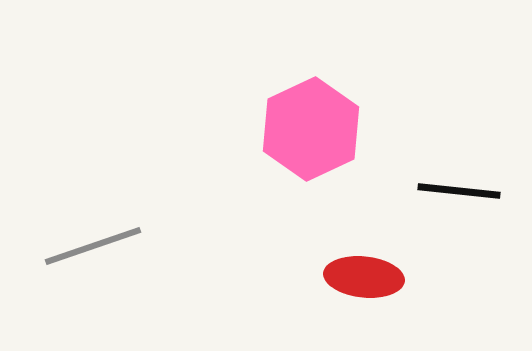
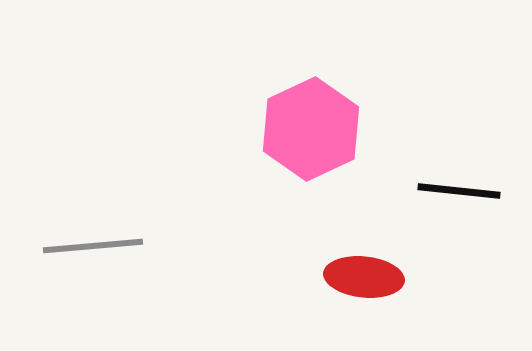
gray line: rotated 14 degrees clockwise
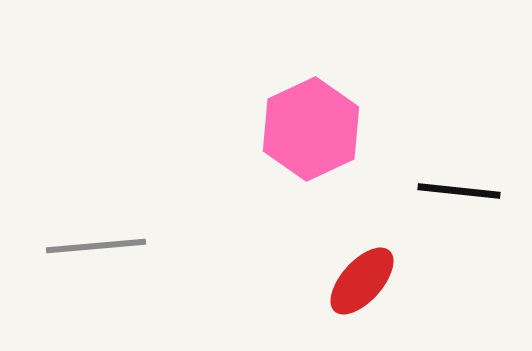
gray line: moved 3 px right
red ellipse: moved 2 px left, 4 px down; rotated 54 degrees counterclockwise
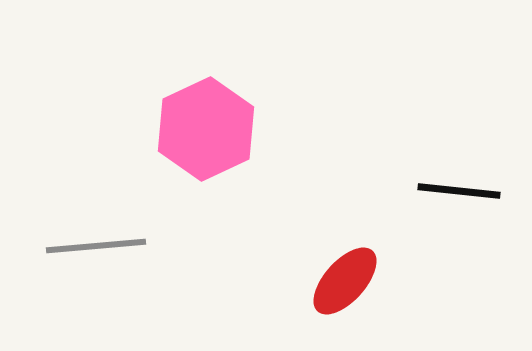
pink hexagon: moved 105 px left
red ellipse: moved 17 px left
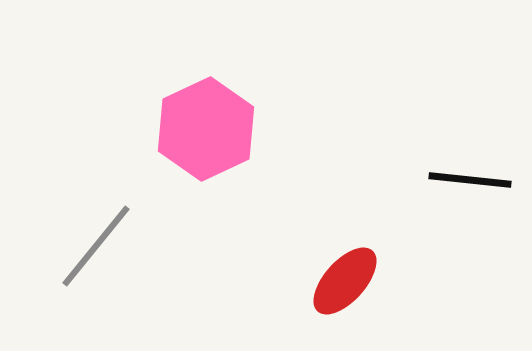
black line: moved 11 px right, 11 px up
gray line: rotated 46 degrees counterclockwise
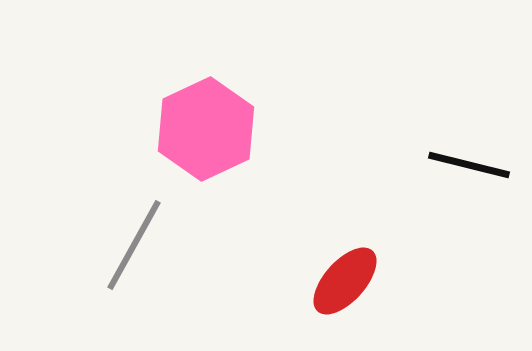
black line: moved 1 px left, 15 px up; rotated 8 degrees clockwise
gray line: moved 38 px right, 1 px up; rotated 10 degrees counterclockwise
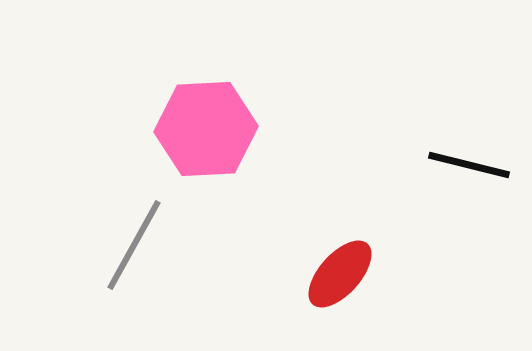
pink hexagon: rotated 22 degrees clockwise
red ellipse: moved 5 px left, 7 px up
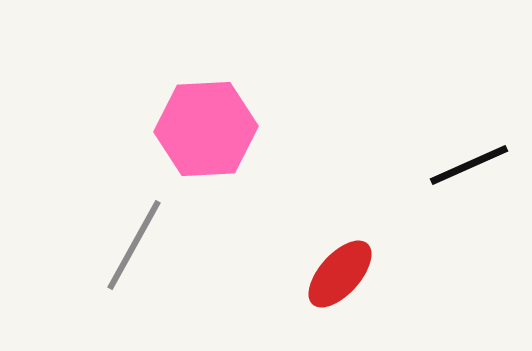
black line: rotated 38 degrees counterclockwise
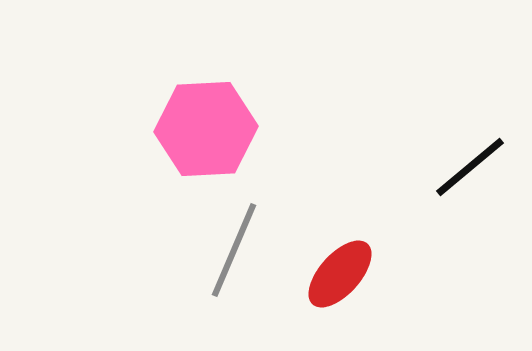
black line: moved 1 px right, 2 px down; rotated 16 degrees counterclockwise
gray line: moved 100 px right, 5 px down; rotated 6 degrees counterclockwise
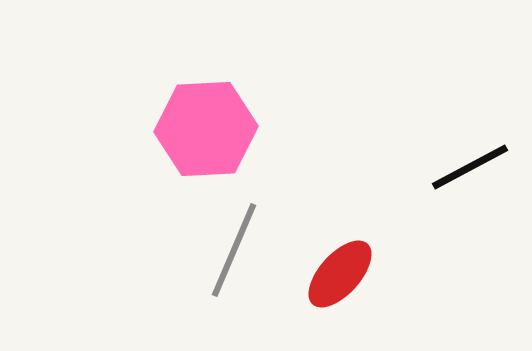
black line: rotated 12 degrees clockwise
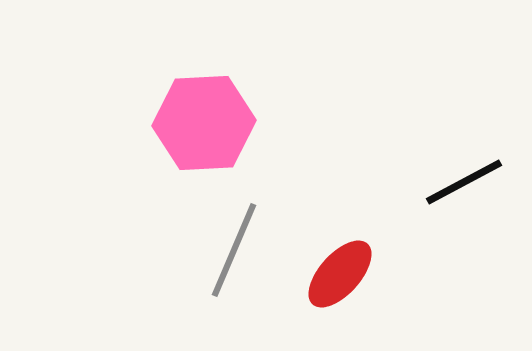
pink hexagon: moved 2 px left, 6 px up
black line: moved 6 px left, 15 px down
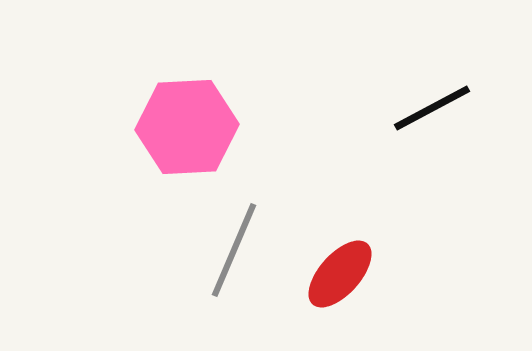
pink hexagon: moved 17 px left, 4 px down
black line: moved 32 px left, 74 px up
